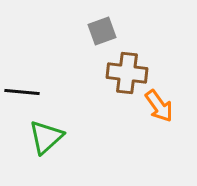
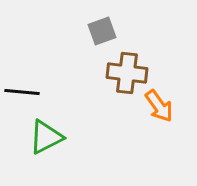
green triangle: rotated 15 degrees clockwise
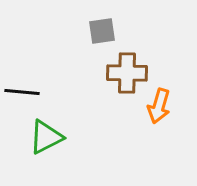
gray square: rotated 12 degrees clockwise
brown cross: rotated 6 degrees counterclockwise
orange arrow: rotated 52 degrees clockwise
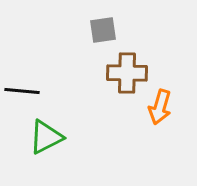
gray square: moved 1 px right, 1 px up
black line: moved 1 px up
orange arrow: moved 1 px right, 1 px down
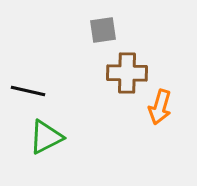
black line: moved 6 px right; rotated 8 degrees clockwise
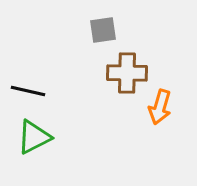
green triangle: moved 12 px left
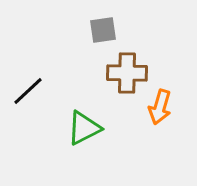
black line: rotated 56 degrees counterclockwise
green triangle: moved 50 px right, 9 px up
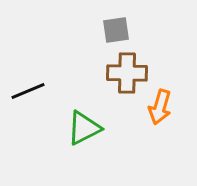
gray square: moved 13 px right
black line: rotated 20 degrees clockwise
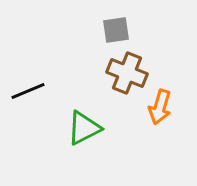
brown cross: rotated 21 degrees clockwise
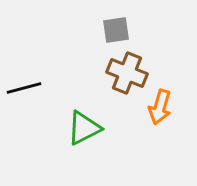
black line: moved 4 px left, 3 px up; rotated 8 degrees clockwise
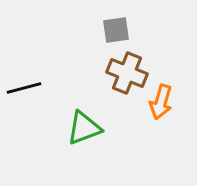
orange arrow: moved 1 px right, 5 px up
green triangle: rotated 6 degrees clockwise
